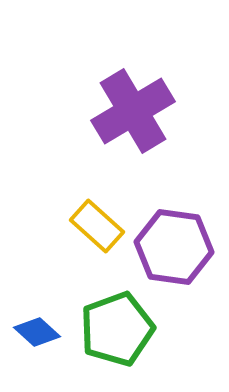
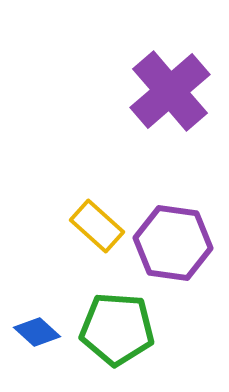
purple cross: moved 37 px right, 20 px up; rotated 10 degrees counterclockwise
purple hexagon: moved 1 px left, 4 px up
green pentagon: rotated 24 degrees clockwise
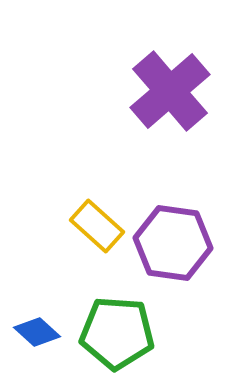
green pentagon: moved 4 px down
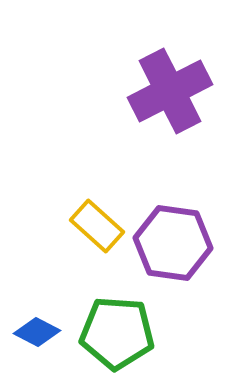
purple cross: rotated 14 degrees clockwise
blue diamond: rotated 15 degrees counterclockwise
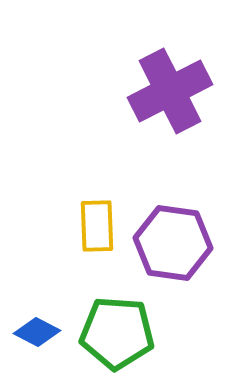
yellow rectangle: rotated 46 degrees clockwise
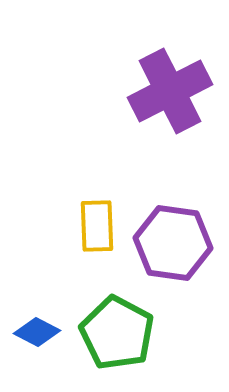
green pentagon: rotated 24 degrees clockwise
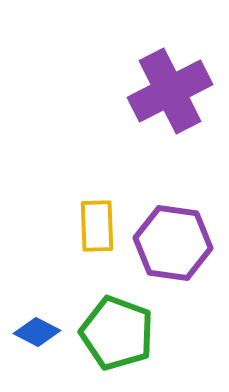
green pentagon: rotated 8 degrees counterclockwise
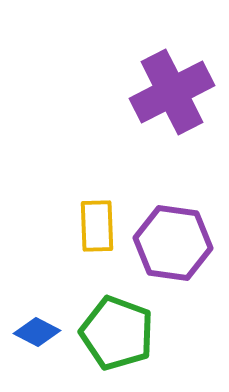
purple cross: moved 2 px right, 1 px down
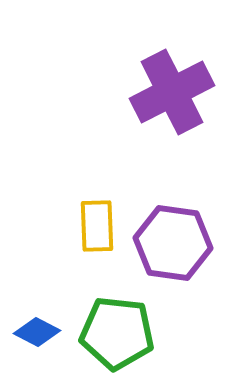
green pentagon: rotated 14 degrees counterclockwise
